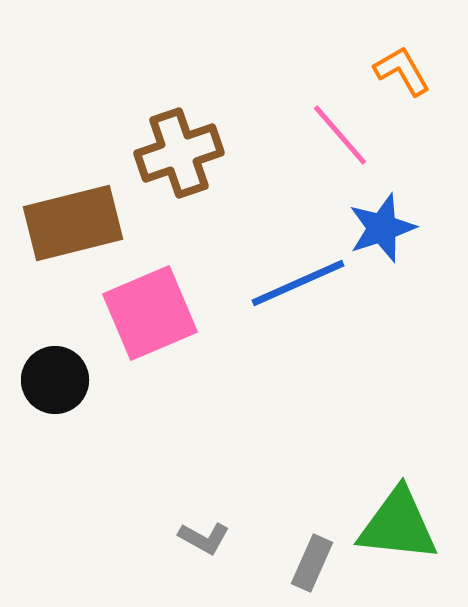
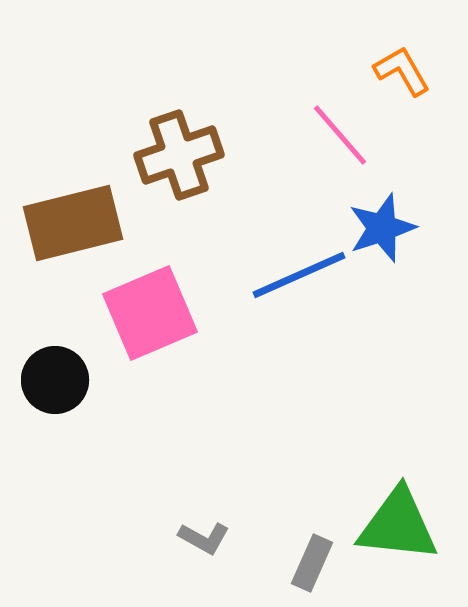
brown cross: moved 2 px down
blue line: moved 1 px right, 8 px up
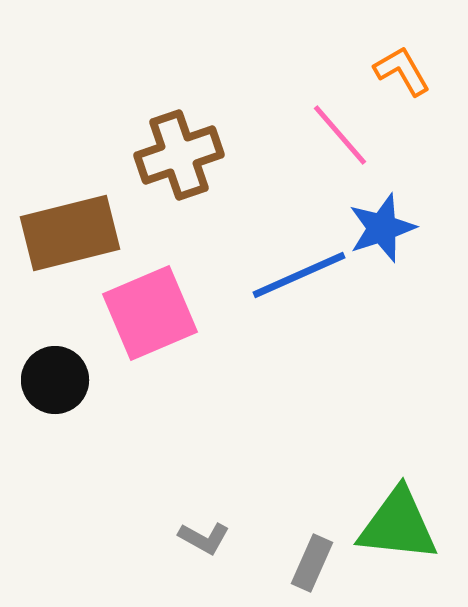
brown rectangle: moved 3 px left, 10 px down
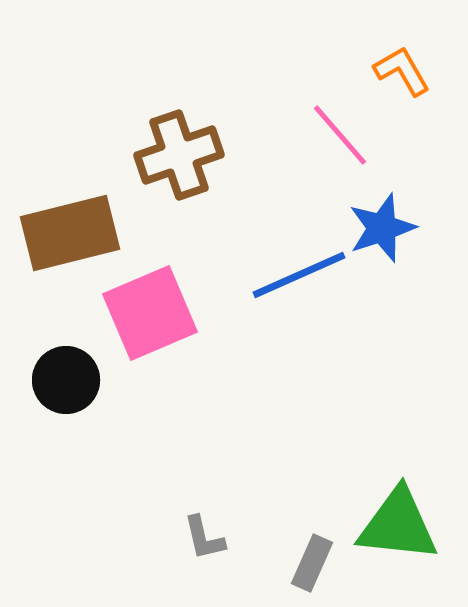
black circle: moved 11 px right
gray L-shape: rotated 48 degrees clockwise
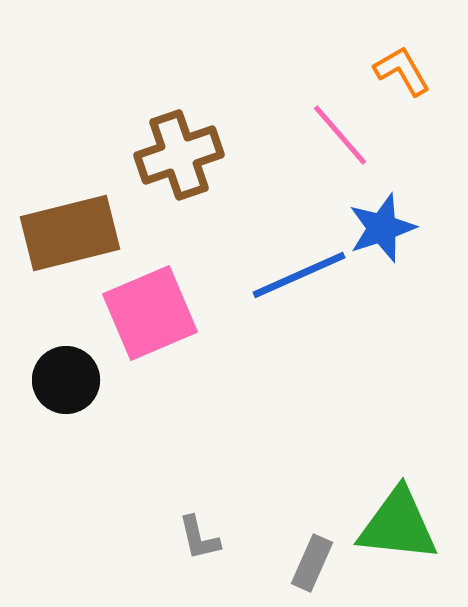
gray L-shape: moved 5 px left
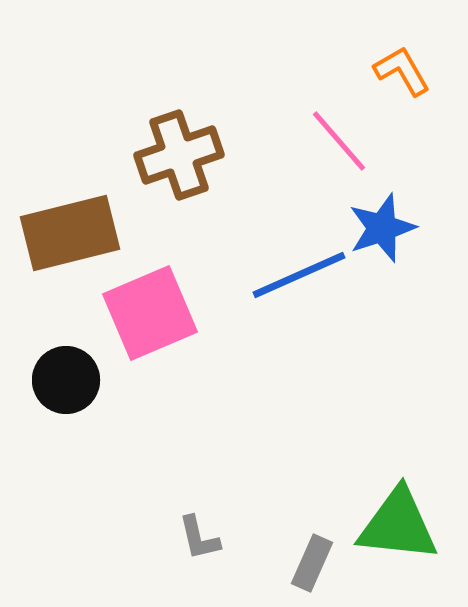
pink line: moved 1 px left, 6 px down
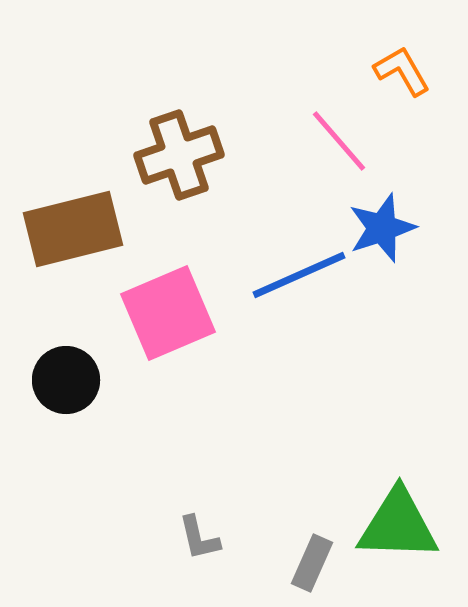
brown rectangle: moved 3 px right, 4 px up
pink square: moved 18 px right
green triangle: rotated 4 degrees counterclockwise
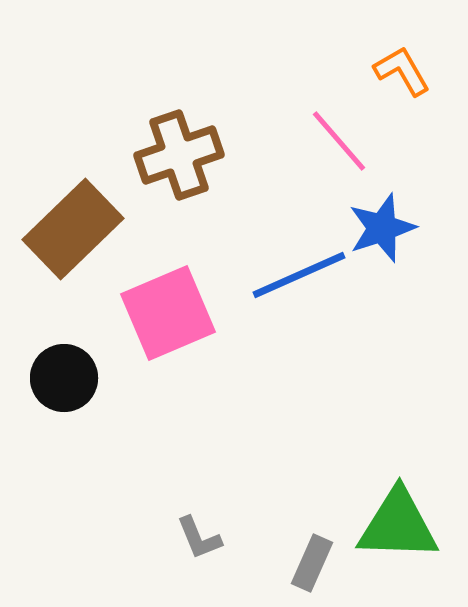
brown rectangle: rotated 30 degrees counterclockwise
black circle: moved 2 px left, 2 px up
gray L-shape: rotated 9 degrees counterclockwise
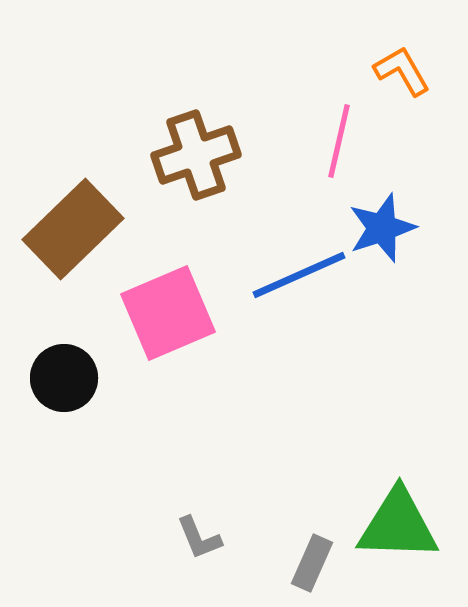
pink line: rotated 54 degrees clockwise
brown cross: moved 17 px right
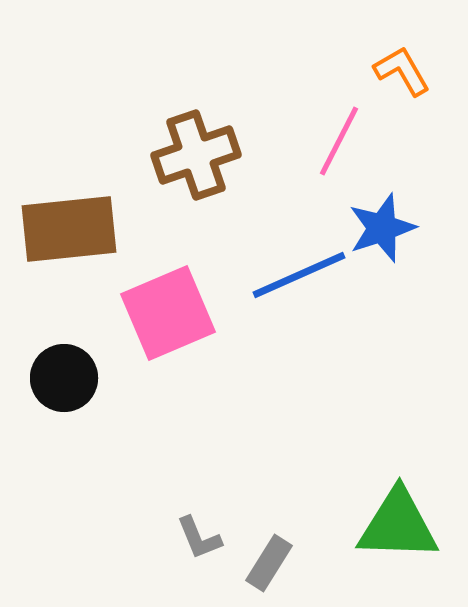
pink line: rotated 14 degrees clockwise
brown rectangle: moved 4 px left; rotated 38 degrees clockwise
gray rectangle: moved 43 px left; rotated 8 degrees clockwise
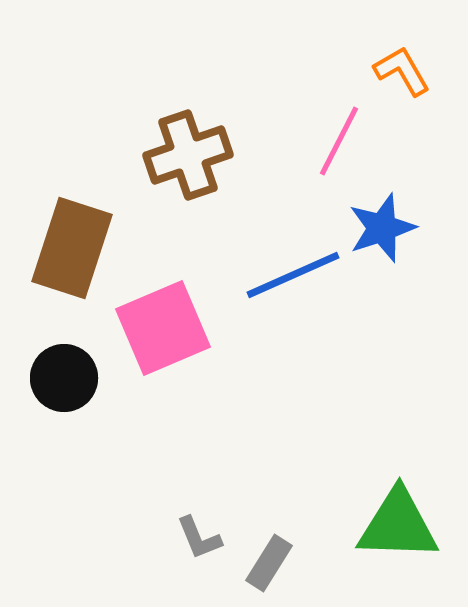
brown cross: moved 8 px left
brown rectangle: moved 3 px right, 19 px down; rotated 66 degrees counterclockwise
blue line: moved 6 px left
pink square: moved 5 px left, 15 px down
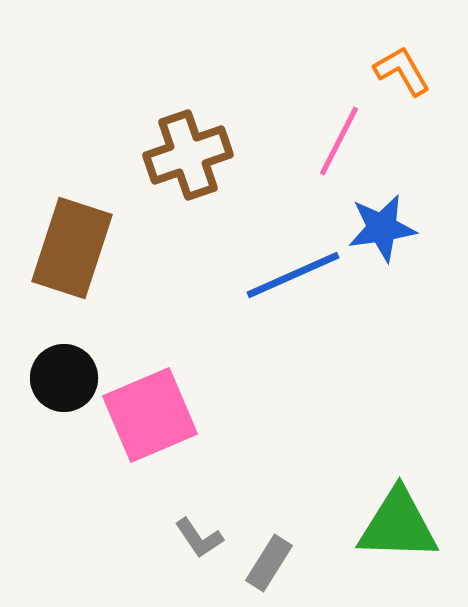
blue star: rotated 10 degrees clockwise
pink square: moved 13 px left, 87 px down
gray L-shape: rotated 12 degrees counterclockwise
